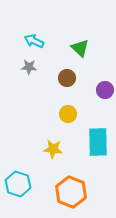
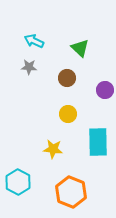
cyan hexagon: moved 2 px up; rotated 10 degrees clockwise
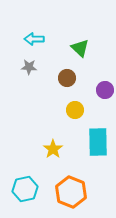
cyan arrow: moved 2 px up; rotated 24 degrees counterclockwise
yellow circle: moved 7 px right, 4 px up
yellow star: rotated 30 degrees clockwise
cyan hexagon: moved 7 px right, 7 px down; rotated 20 degrees clockwise
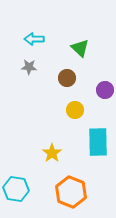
yellow star: moved 1 px left, 4 px down
cyan hexagon: moved 9 px left; rotated 20 degrees clockwise
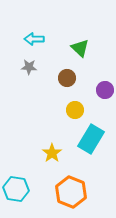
cyan rectangle: moved 7 px left, 3 px up; rotated 32 degrees clockwise
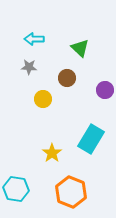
yellow circle: moved 32 px left, 11 px up
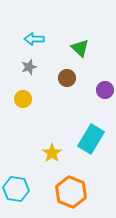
gray star: rotated 21 degrees counterclockwise
yellow circle: moved 20 px left
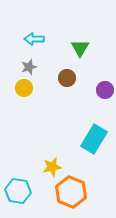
green triangle: rotated 18 degrees clockwise
yellow circle: moved 1 px right, 11 px up
cyan rectangle: moved 3 px right
yellow star: moved 14 px down; rotated 24 degrees clockwise
cyan hexagon: moved 2 px right, 2 px down
